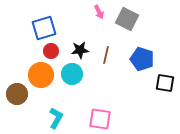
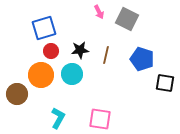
cyan L-shape: moved 2 px right
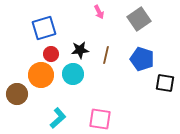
gray square: moved 12 px right; rotated 30 degrees clockwise
red circle: moved 3 px down
cyan circle: moved 1 px right
cyan L-shape: rotated 20 degrees clockwise
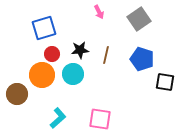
red circle: moved 1 px right
orange circle: moved 1 px right
black square: moved 1 px up
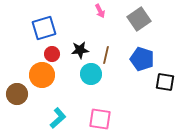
pink arrow: moved 1 px right, 1 px up
cyan circle: moved 18 px right
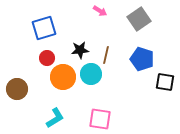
pink arrow: rotated 32 degrees counterclockwise
red circle: moved 5 px left, 4 px down
orange circle: moved 21 px right, 2 px down
brown circle: moved 5 px up
cyan L-shape: moved 3 px left; rotated 10 degrees clockwise
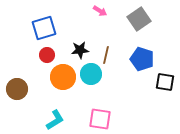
red circle: moved 3 px up
cyan L-shape: moved 2 px down
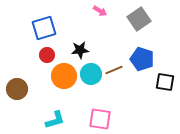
brown line: moved 8 px right, 15 px down; rotated 54 degrees clockwise
orange circle: moved 1 px right, 1 px up
cyan L-shape: rotated 15 degrees clockwise
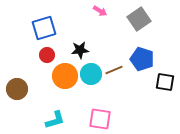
orange circle: moved 1 px right
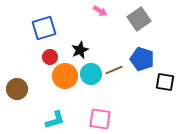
black star: rotated 18 degrees counterclockwise
red circle: moved 3 px right, 2 px down
